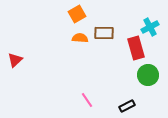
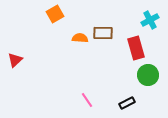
orange square: moved 22 px left
cyan cross: moved 7 px up
brown rectangle: moved 1 px left
black rectangle: moved 3 px up
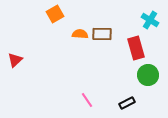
cyan cross: rotated 30 degrees counterclockwise
brown rectangle: moved 1 px left, 1 px down
orange semicircle: moved 4 px up
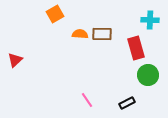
cyan cross: rotated 30 degrees counterclockwise
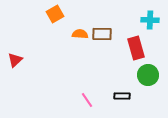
black rectangle: moved 5 px left, 7 px up; rotated 28 degrees clockwise
